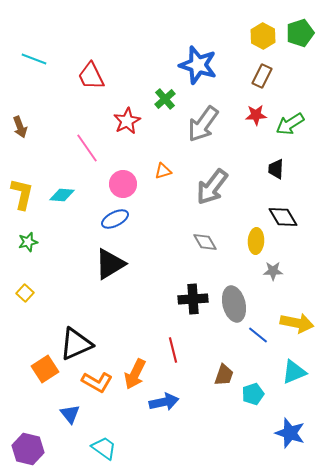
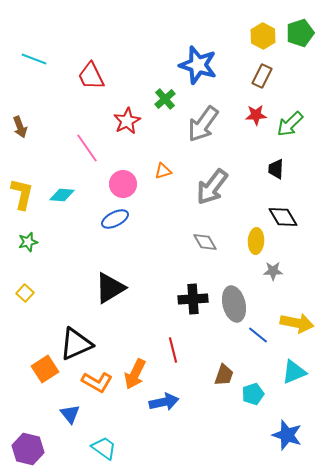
green arrow at (290, 124): rotated 12 degrees counterclockwise
black triangle at (110, 264): moved 24 px down
blue star at (290, 433): moved 3 px left, 2 px down
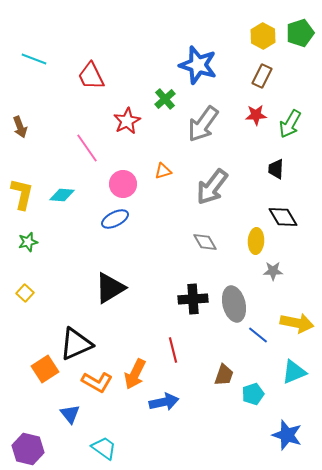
green arrow at (290, 124): rotated 16 degrees counterclockwise
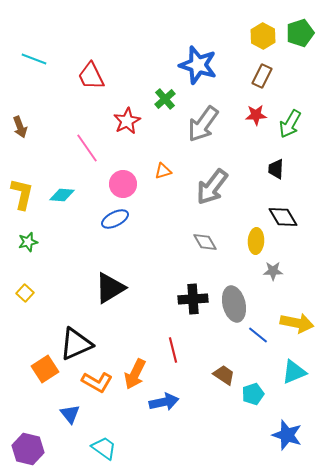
brown trapezoid at (224, 375): rotated 75 degrees counterclockwise
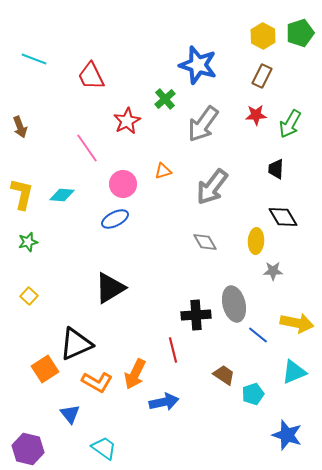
yellow square at (25, 293): moved 4 px right, 3 px down
black cross at (193, 299): moved 3 px right, 16 px down
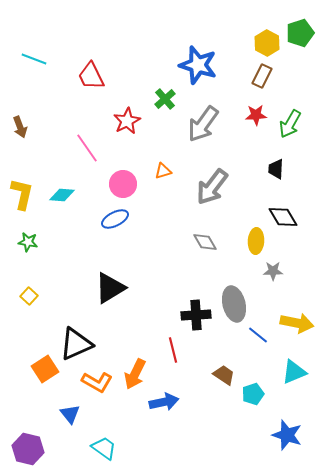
yellow hexagon at (263, 36): moved 4 px right, 7 px down
green star at (28, 242): rotated 24 degrees clockwise
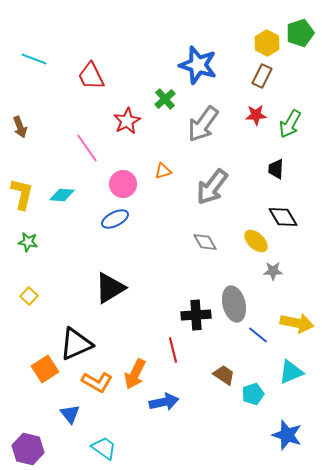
yellow ellipse at (256, 241): rotated 50 degrees counterclockwise
cyan triangle at (294, 372): moved 3 px left
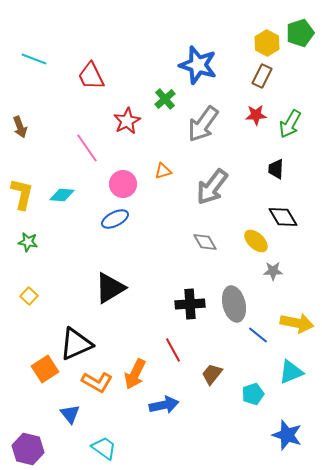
black cross at (196, 315): moved 6 px left, 11 px up
red line at (173, 350): rotated 15 degrees counterclockwise
brown trapezoid at (224, 375): moved 12 px left, 1 px up; rotated 85 degrees counterclockwise
blue arrow at (164, 402): moved 3 px down
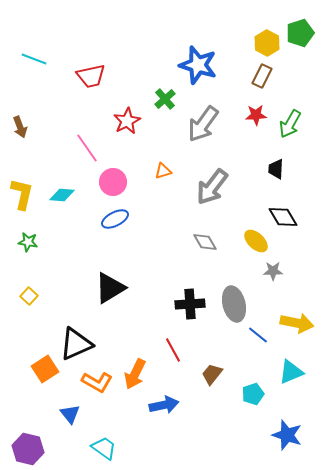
red trapezoid at (91, 76): rotated 76 degrees counterclockwise
pink circle at (123, 184): moved 10 px left, 2 px up
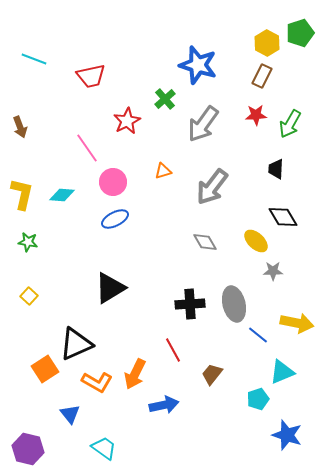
cyan triangle at (291, 372): moved 9 px left
cyan pentagon at (253, 394): moved 5 px right, 5 px down
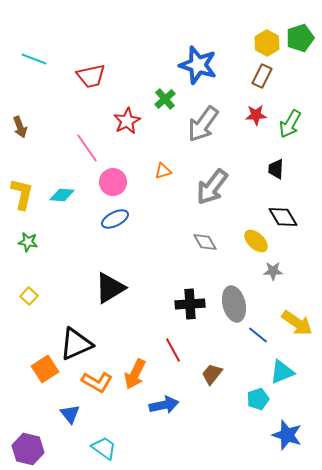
green pentagon at (300, 33): moved 5 px down
yellow arrow at (297, 323): rotated 24 degrees clockwise
